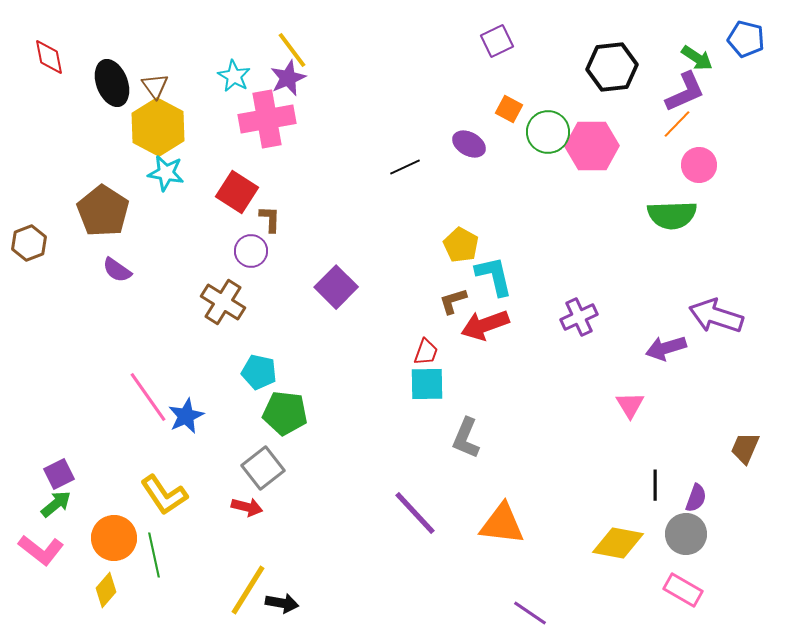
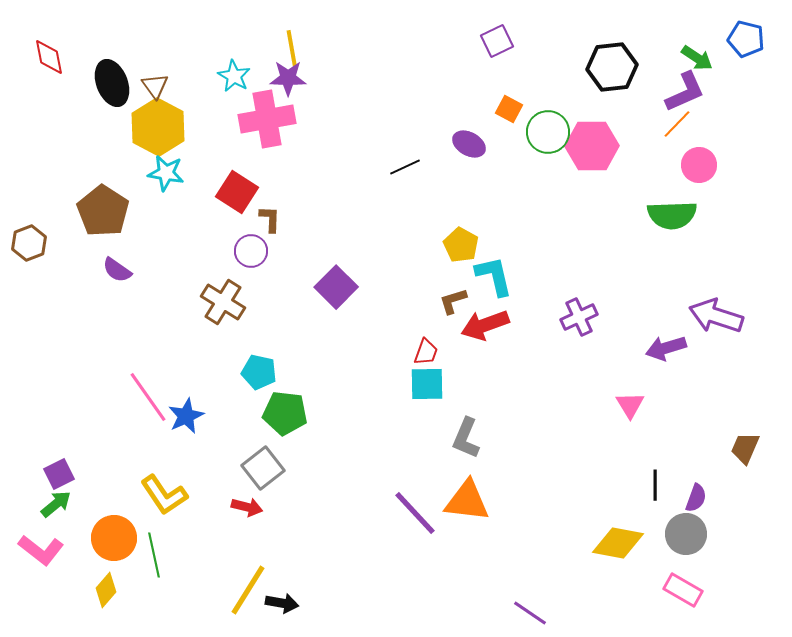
yellow line at (292, 50): rotated 27 degrees clockwise
purple star at (288, 78): rotated 24 degrees clockwise
orange triangle at (502, 524): moved 35 px left, 23 px up
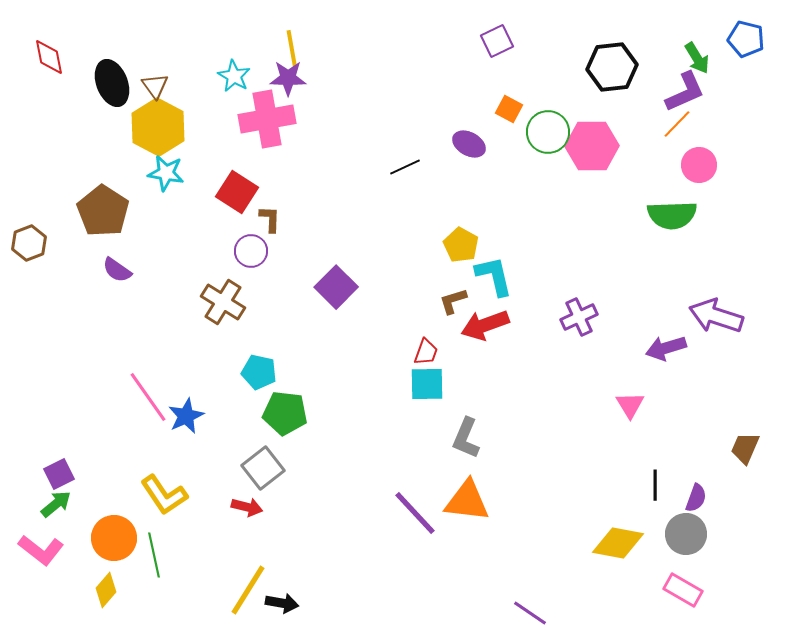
green arrow at (697, 58): rotated 24 degrees clockwise
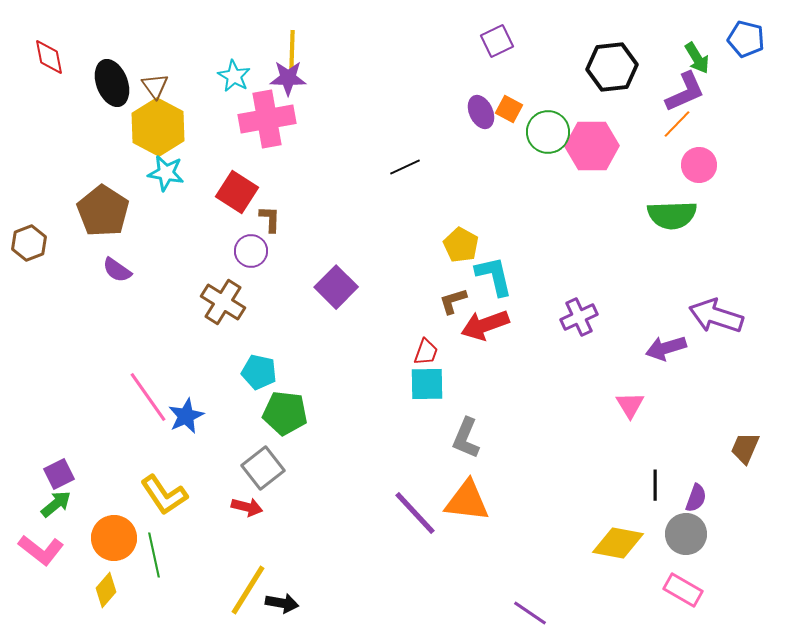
yellow line at (292, 50): rotated 12 degrees clockwise
purple ellipse at (469, 144): moved 12 px right, 32 px up; rotated 36 degrees clockwise
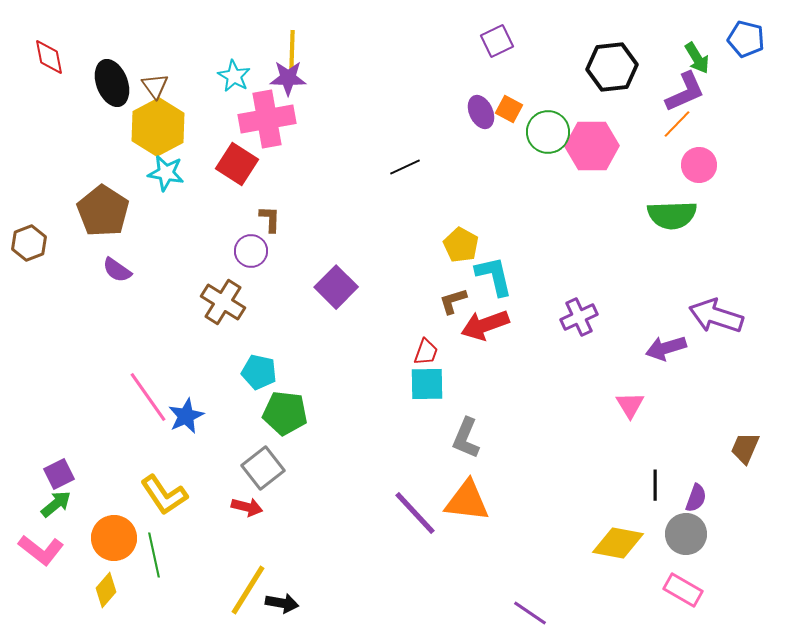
yellow hexagon at (158, 127): rotated 4 degrees clockwise
red square at (237, 192): moved 28 px up
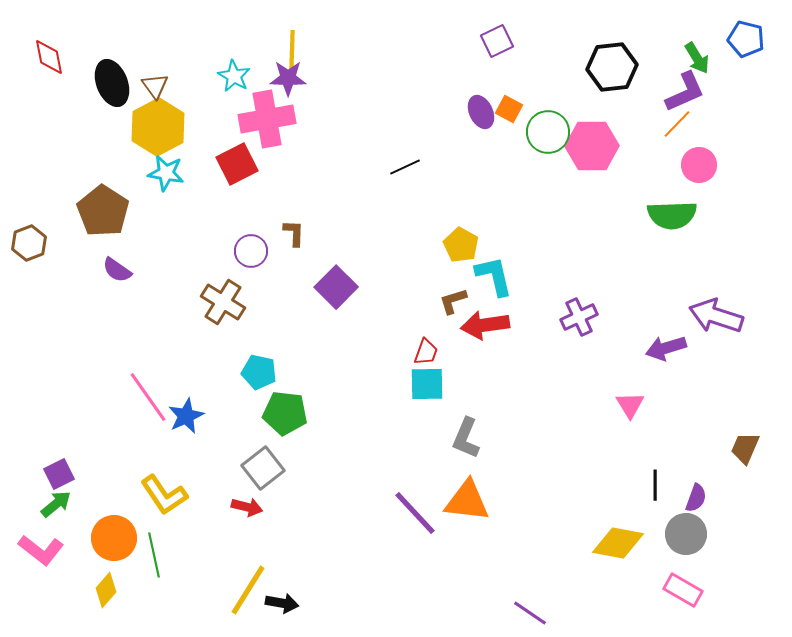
red square at (237, 164): rotated 30 degrees clockwise
brown L-shape at (270, 219): moved 24 px right, 14 px down
red arrow at (485, 325): rotated 12 degrees clockwise
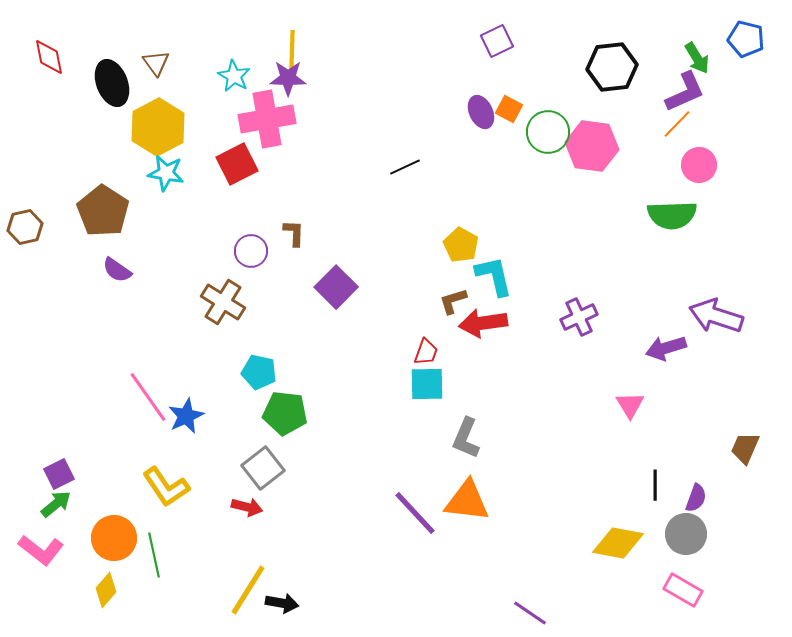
brown triangle at (155, 86): moved 1 px right, 23 px up
pink hexagon at (592, 146): rotated 9 degrees clockwise
brown hexagon at (29, 243): moved 4 px left, 16 px up; rotated 8 degrees clockwise
red arrow at (485, 325): moved 2 px left, 2 px up
yellow L-shape at (164, 495): moved 2 px right, 8 px up
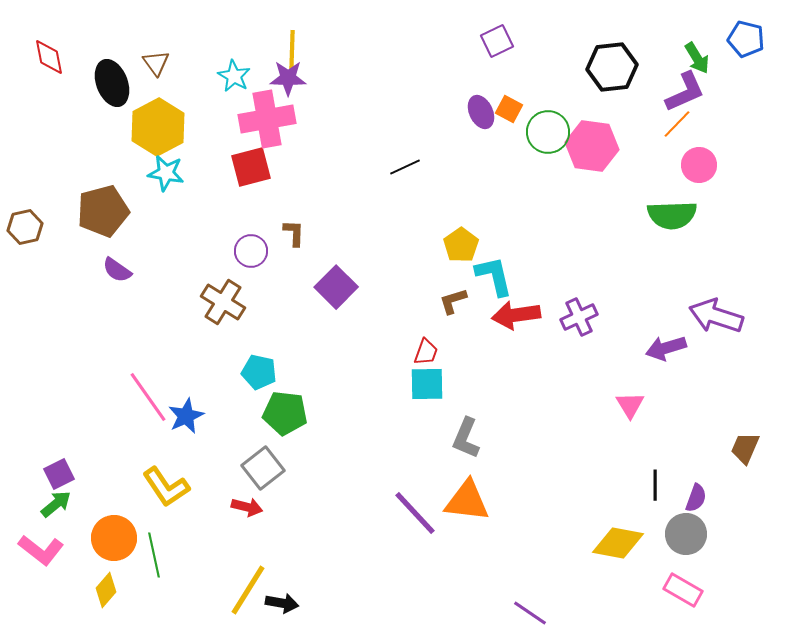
red square at (237, 164): moved 14 px right, 3 px down; rotated 12 degrees clockwise
brown pentagon at (103, 211): rotated 24 degrees clockwise
yellow pentagon at (461, 245): rotated 8 degrees clockwise
red arrow at (483, 323): moved 33 px right, 8 px up
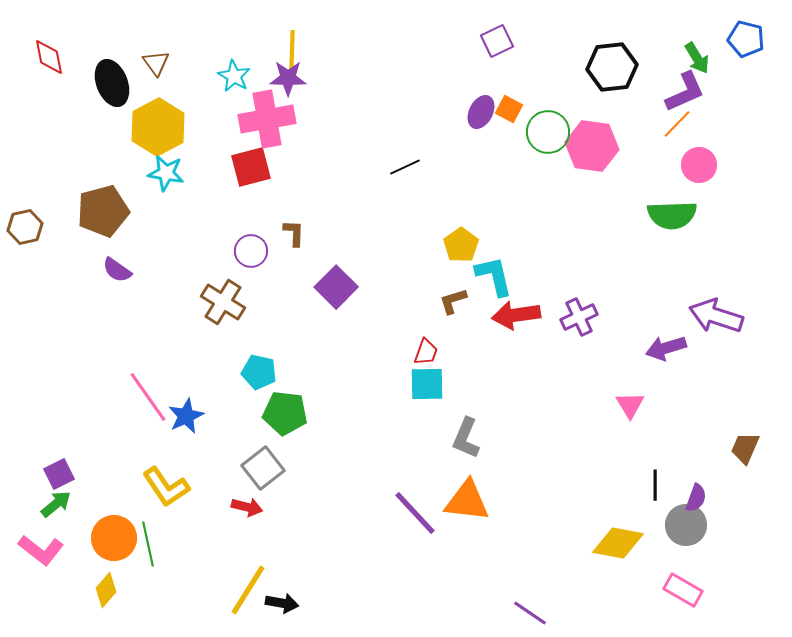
purple ellipse at (481, 112): rotated 52 degrees clockwise
gray circle at (686, 534): moved 9 px up
green line at (154, 555): moved 6 px left, 11 px up
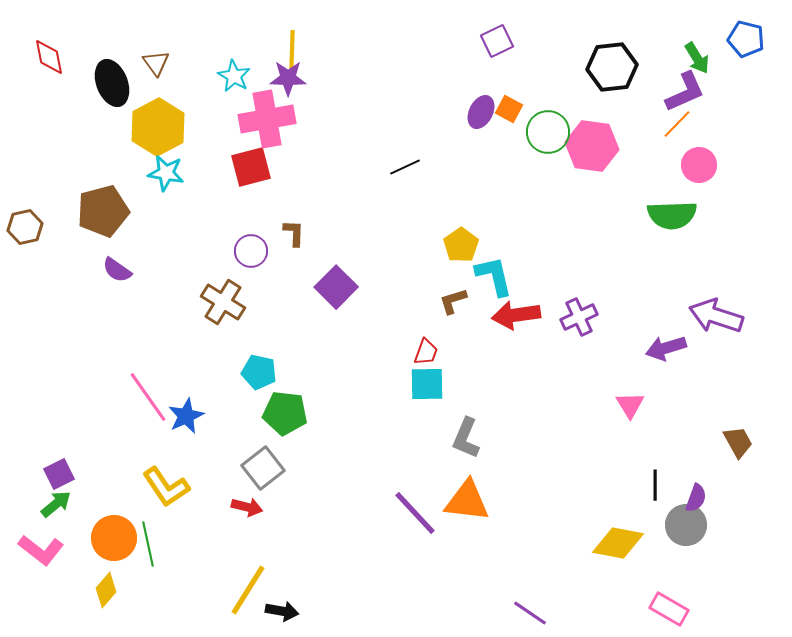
brown trapezoid at (745, 448): moved 7 px left, 6 px up; rotated 128 degrees clockwise
pink rectangle at (683, 590): moved 14 px left, 19 px down
black arrow at (282, 603): moved 8 px down
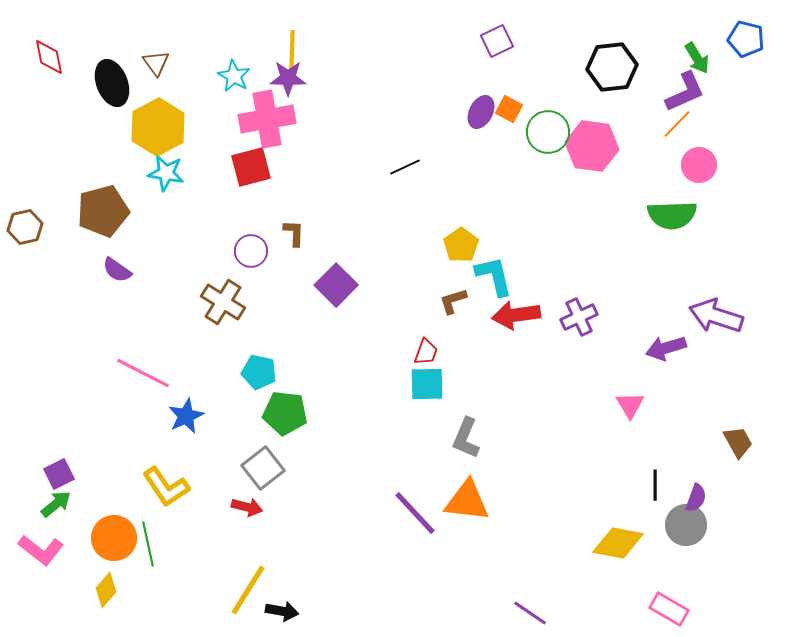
purple square at (336, 287): moved 2 px up
pink line at (148, 397): moved 5 px left, 24 px up; rotated 28 degrees counterclockwise
